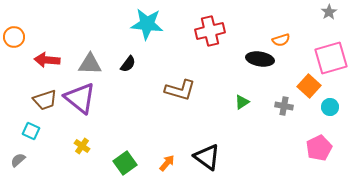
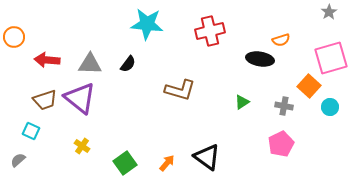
pink pentagon: moved 38 px left, 4 px up
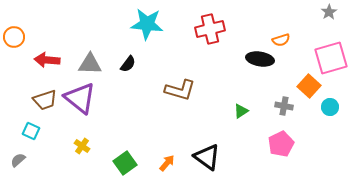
red cross: moved 2 px up
green triangle: moved 1 px left, 9 px down
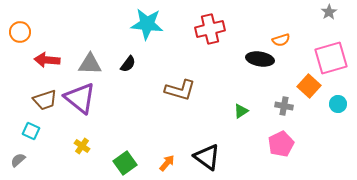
orange circle: moved 6 px right, 5 px up
cyan circle: moved 8 px right, 3 px up
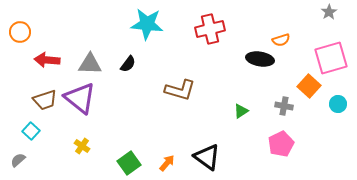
cyan square: rotated 18 degrees clockwise
green square: moved 4 px right
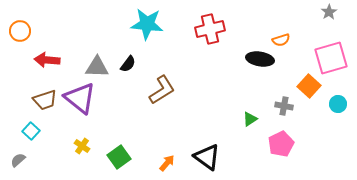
orange circle: moved 1 px up
gray triangle: moved 7 px right, 3 px down
brown L-shape: moved 18 px left; rotated 48 degrees counterclockwise
green triangle: moved 9 px right, 8 px down
green square: moved 10 px left, 6 px up
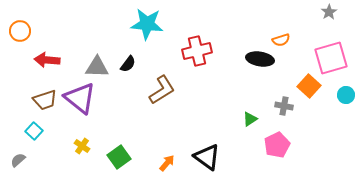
red cross: moved 13 px left, 22 px down
cyan circle: moved 8 px right, 9 px up
cyan square: moved 3 px right
pink pentagon: moved 4 px left, 1 px down
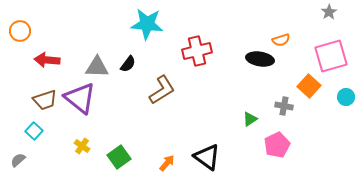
pink square: moved 2 px up
cyan circle: moved 2 px down
